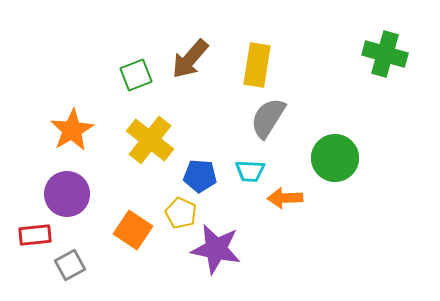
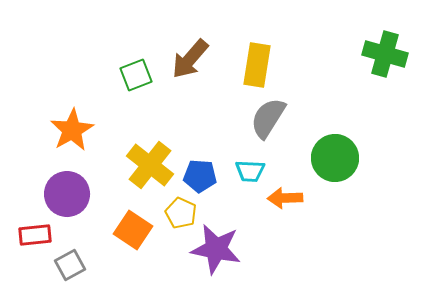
yellow cross: moved 25 px down
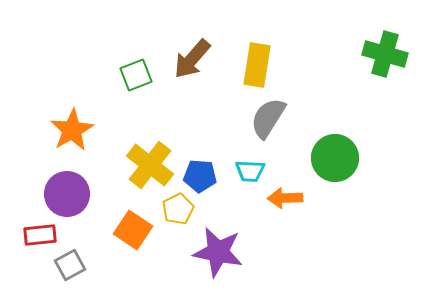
brown arrow: moved 2 px right
yellow pentagon: moved 3 px left, 4 px up; rotated 20 degrees clockwise
red rectangle: moved 5 px right
purple star: moved 2 px right, 3 px down
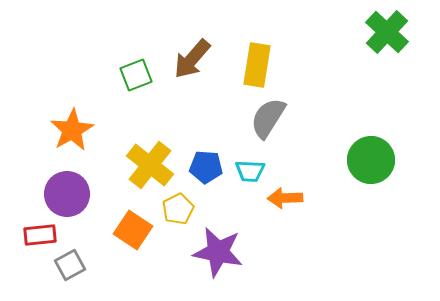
green cross: moved 2 px right, 22 px up; rotated 27 degrees clockwise
green circle: moved 36 px right, 2 px down
blue pentagon: moved 6 px right, 9 px up
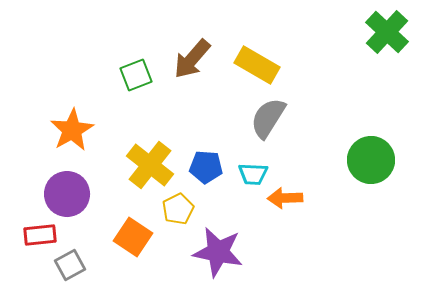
yellow rectangle: rotated 69 degrees counterclockwise
cyan trapezoid: moved 3 px right, 3 px down
orange square: moved 7 px down
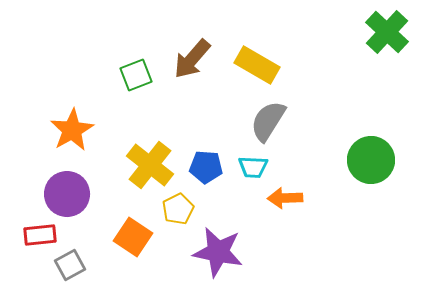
gray semicircle: moved 3 px down
cyan trapezoid: moved 7 px up
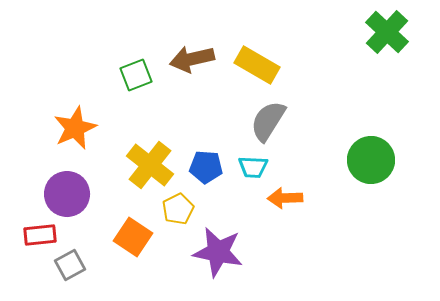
brown arrow: rotated 36 degrees clockwise
orange star: moved 3 px right, 2 px up; rotated 6 degrees clockwise
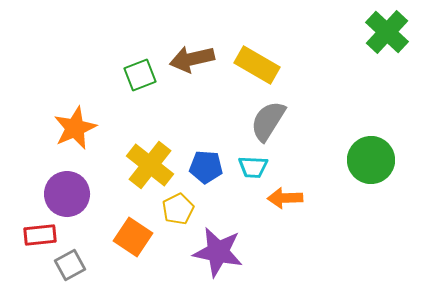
green square: moved 4 px right
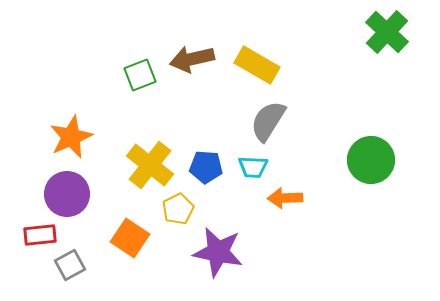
orange star: moved 4 px left, 9 px down
orange square: moved 3 px left, 1 px down
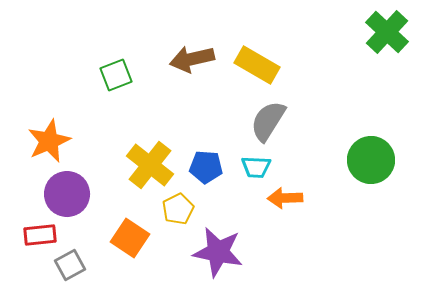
green square: moved 24 px left
orange star: moved 22 px left, 4 px down
cyan trapezoid: moved 3 px right
